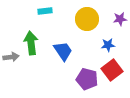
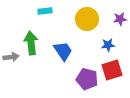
red square: rotated 20 degrees clockwise
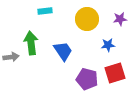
red square: moved 3 px right, 3 px down
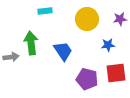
red square: moved 1 px right; rotated 10 degrees clockwise
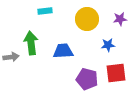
blue trapezoid: rotated 60 degrees counterclockwise
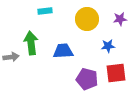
blue star: moved 1 px down
